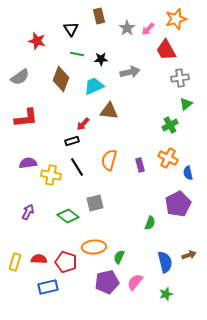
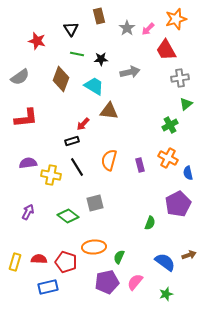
cyan trapezoid at (94, 86): rotated 55 degrees clockwise
blue semicircle at (165, 262): rotated 40 degrees counterclockwise
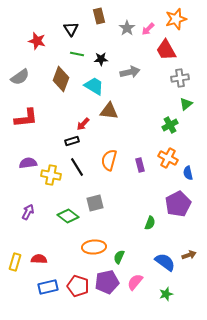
red pentagon at (66, 262): moved 12 px right, 24 px down
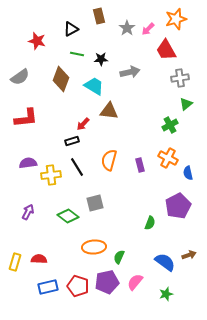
black triangle at (71, 29): rotated 35 degrees clockwise
yellow cross at (51, 175): rotated 18 degrees counterclockwise
purple pentagon at (178, 204): moved 2 px down
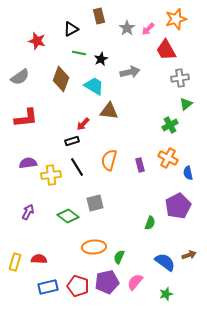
green line at (77, 54): moved 2 px right, 1 px up
black star at (101, 59): rotated 24 degrees counterclockwise
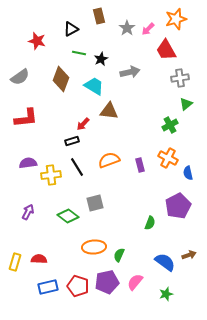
orange semicircle at (109, 160): rotated 55 degrees clockwise
green semicircle at (119, 257): moved 2 px up
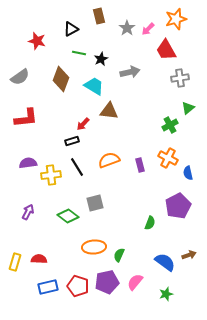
green triangle at (186, 104): moved 2 px right, 4 px down
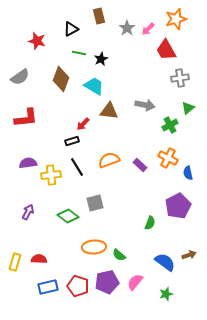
gray arrow at (130, 72): moved 15 px right, 33 px down; rotated 24 degrees clockwise
purple rectangle at (140, 165): rotated 32 degrees counterclockwise
green semicircle at (119, 255): rotated 72 degrees counterclockwise
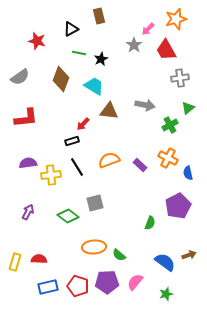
gray star at (127, 28): moved 7 px right, 17 px down
purple pentagon at (107, 282): rotated 10 degrees clockwise
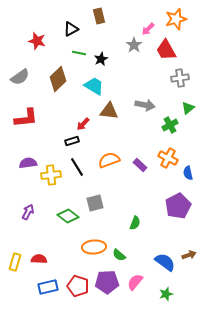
brown diamond at (61, 79): moved 3 px left; rotated 25 degrees clockwise
green semicircle at (150, 223): moved 15 px left
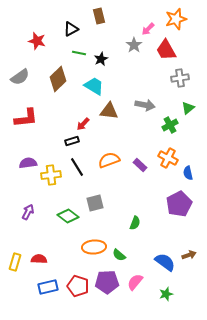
purple pentagon at (178, 206): moved 1 px right, 2 px up
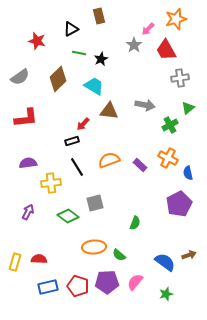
yellow cross at (51, 175): moved 8 px down
